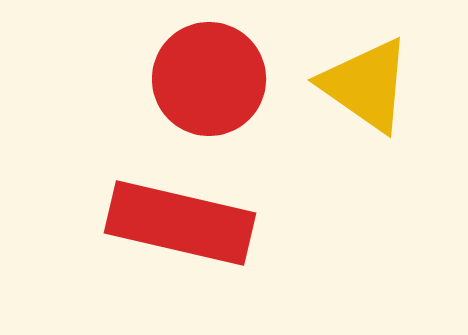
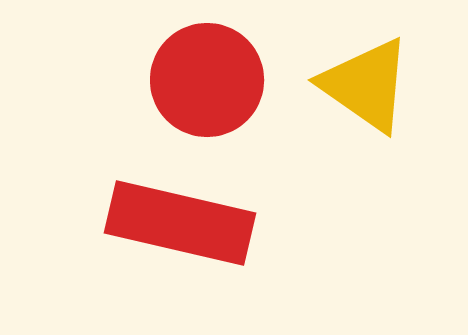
red circle: moved 2 px left, 1 px down
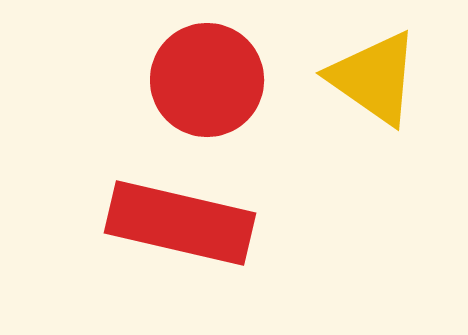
yellow triangle: moved 8 px right, 7 px up
